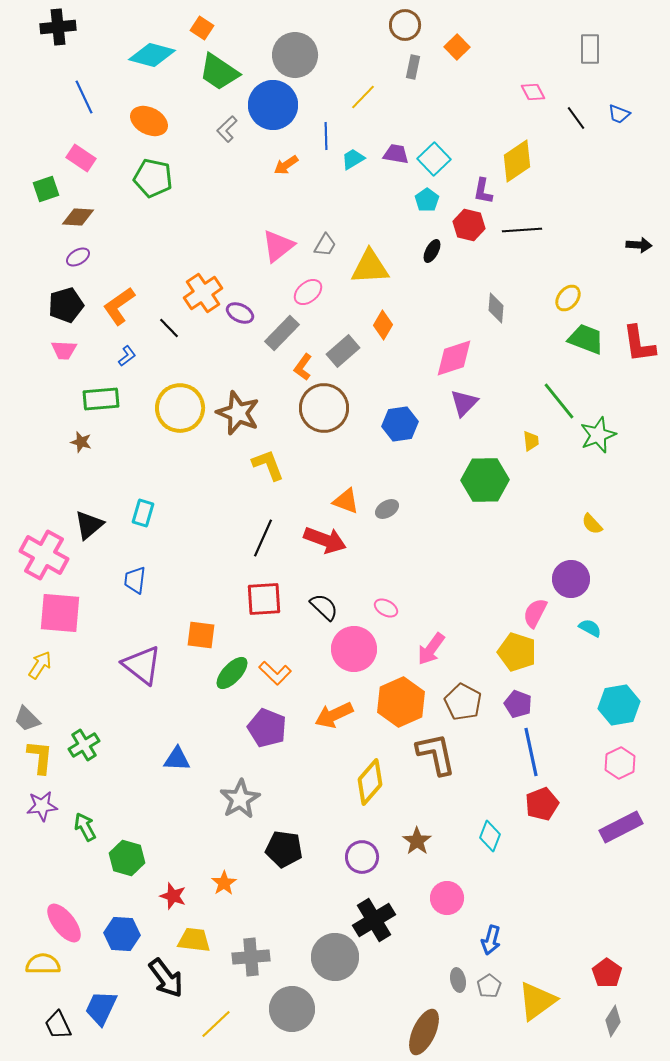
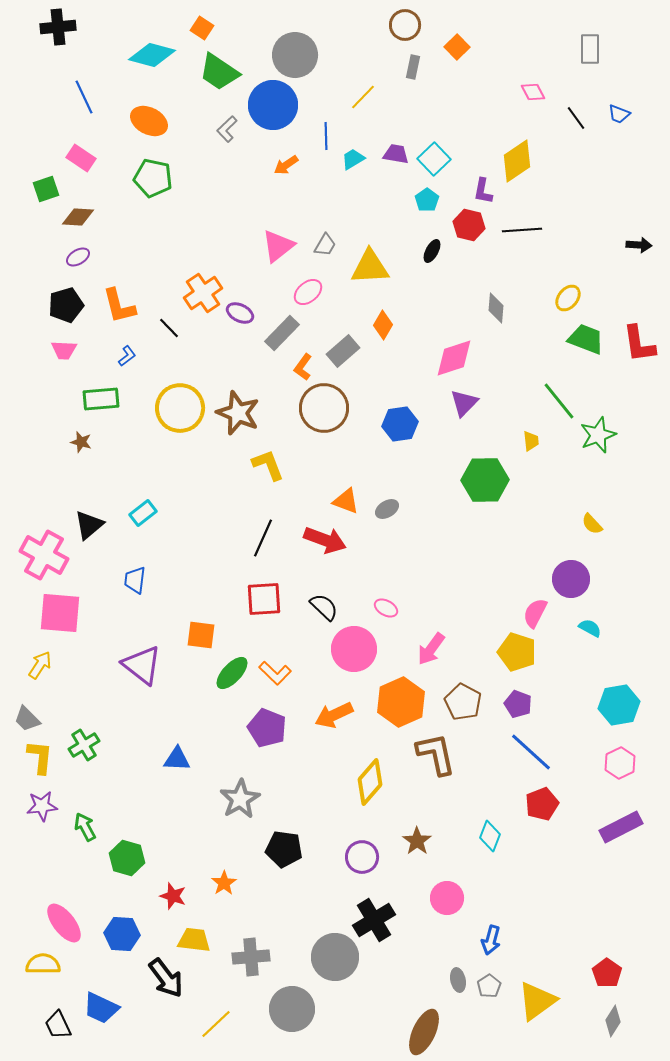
orange L-shape at (119, 306): rotated 69 degrees counterclockwise
cyan rectangle at (143, 513): rotated 36 degrees clockwise
blue line at (531, 752): rotated 36 degrees counterclockwise
blue trapezoid at (101, 1008): rotated 90 degrees counterclockwise
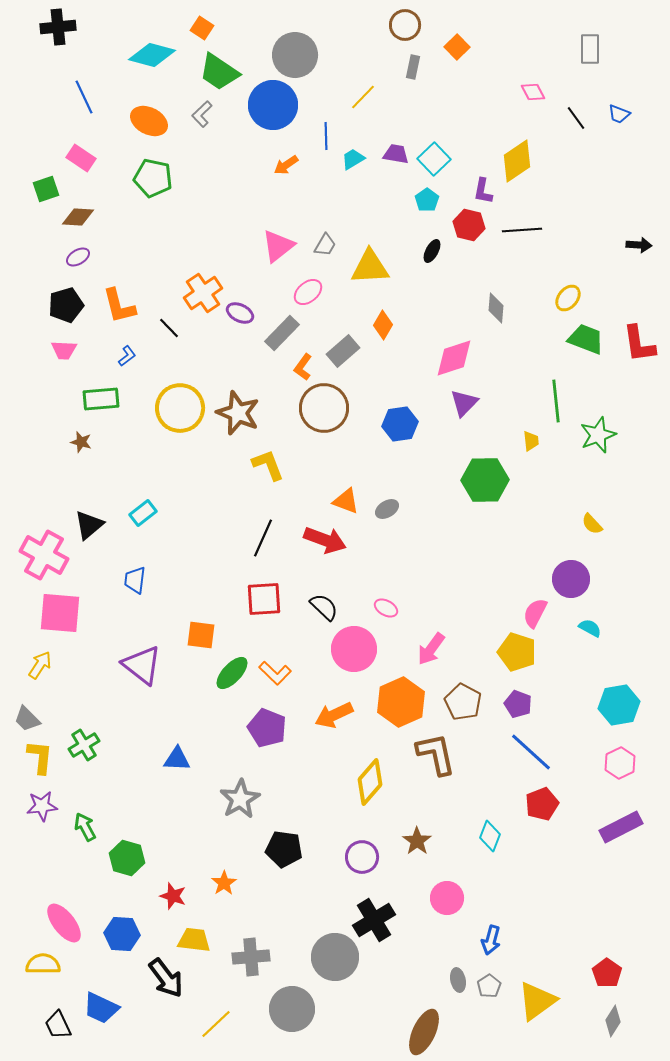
gray L-shape at (227, 129): moved 25 px left, 15 px up
green line at (559, 401): moved 3 px left; rotated 33 degrees clockwise
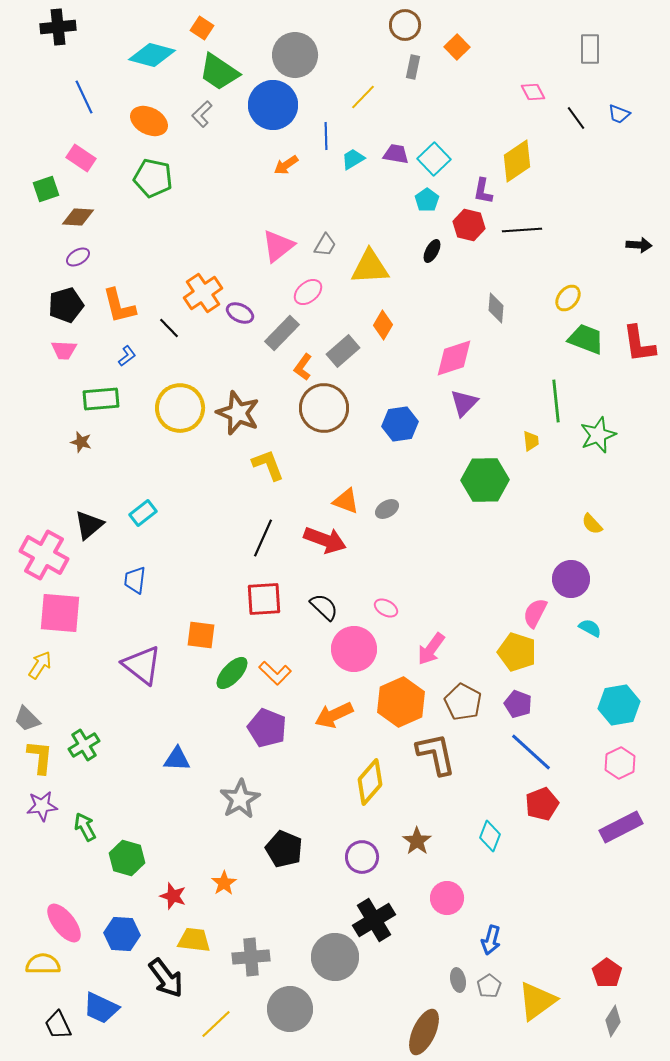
black pentagon at (284, 849): rotated 15 degrees clockwise
gray circle at (292, 1009): moved 2 px left
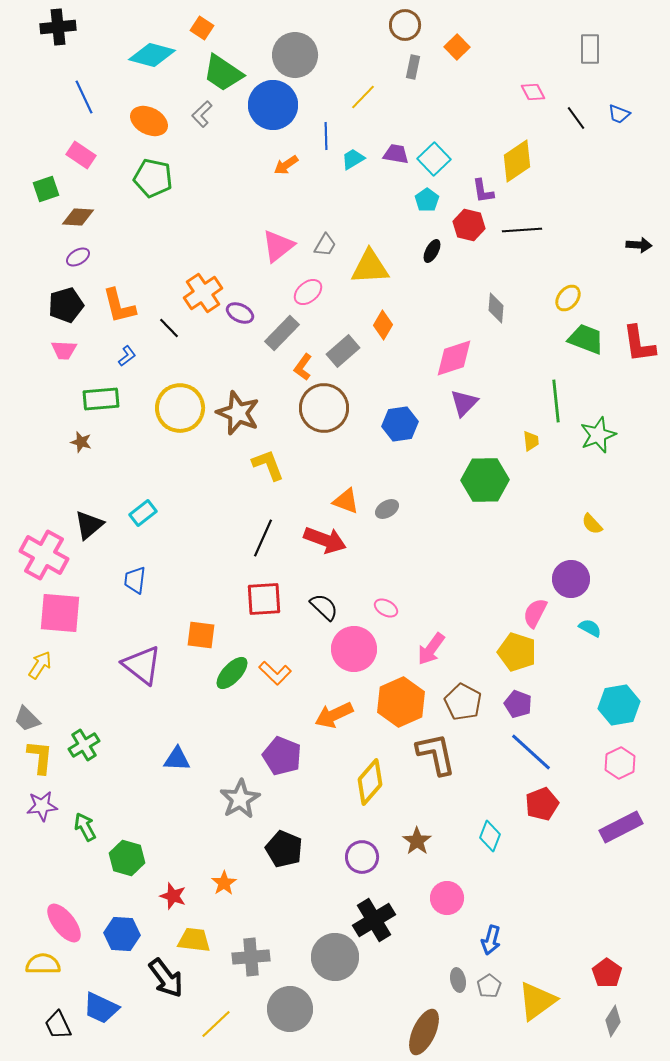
green trapezoid at (219, 72): moved 4 px right, 1 px down
pink rectangle at (81, 158): moved 3 px up
purple L-shape at (483, 191): rotated 20 degrees counterclockwise
purple pentagon at (267, 728): moved 15 px right, 28 px down
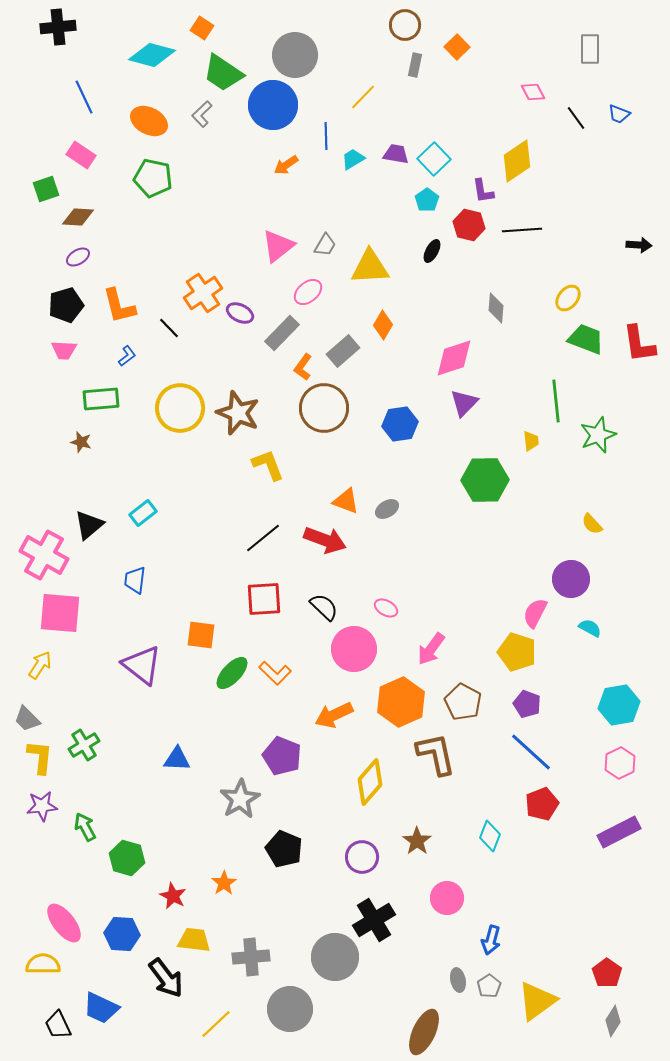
gray rectangle at (413, 67): moved 2 px right, 2 px up
black line at (263, 538): rotated 27 degrees clockwise
purple pentagon at (518, 704): moved 9 px right
purple rectangle at (621, 827): moved 2 px left, 5 px down
red star at (173, 896): rotated 8 degrees clockwise
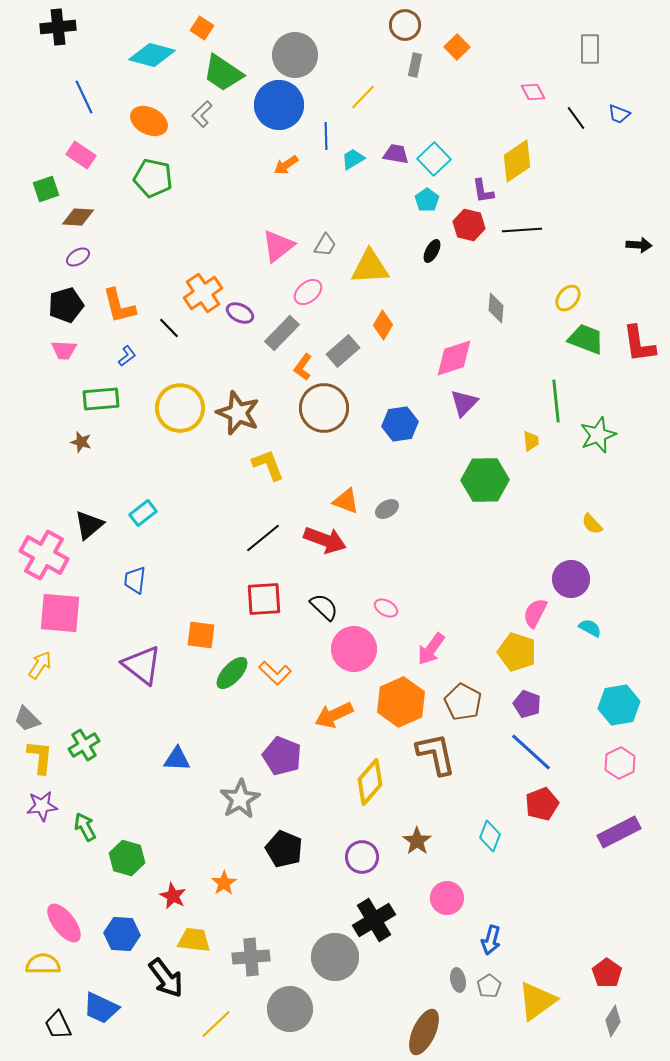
blue circle at (273, 105): moved 6 px right
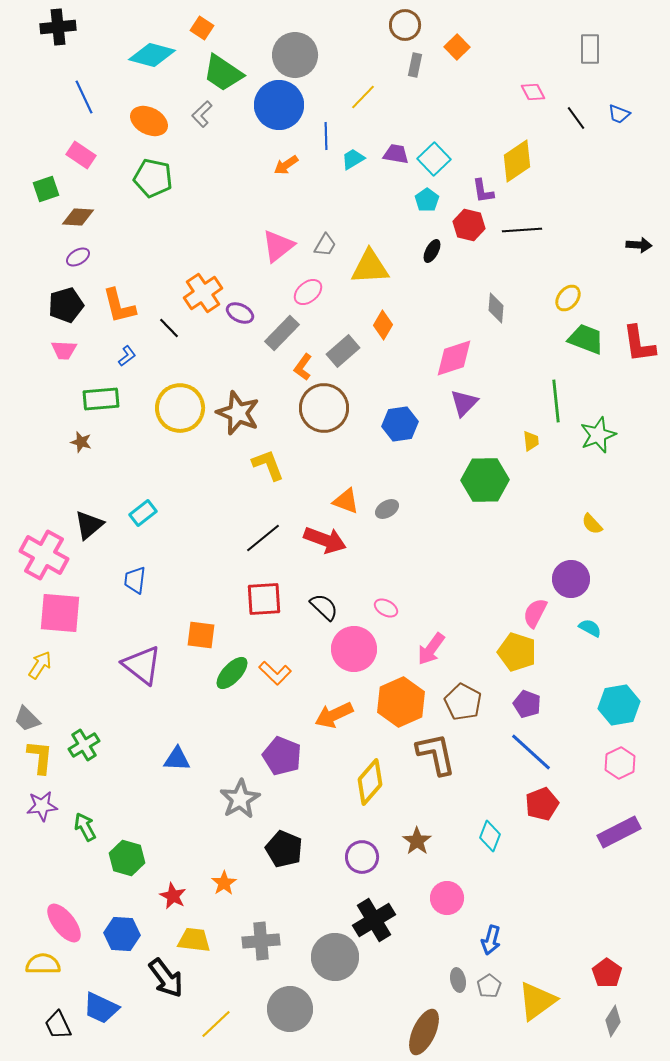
gray cross at (251, 957): moved 10 px right, 16 px up
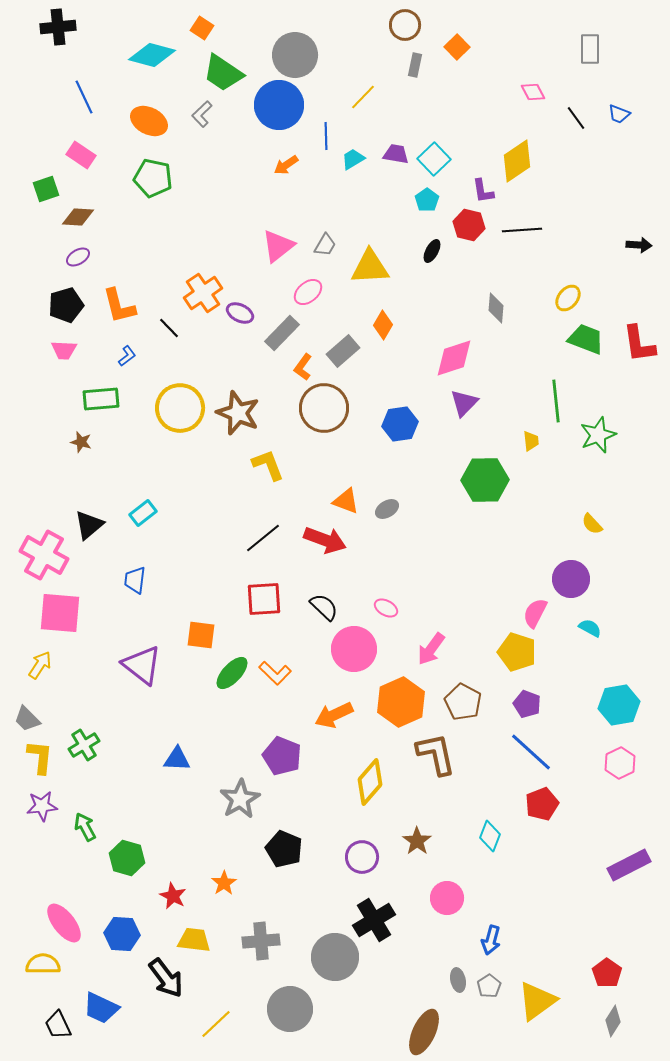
purple rectangle at (619, 832): moved 10 px right, 33 px down
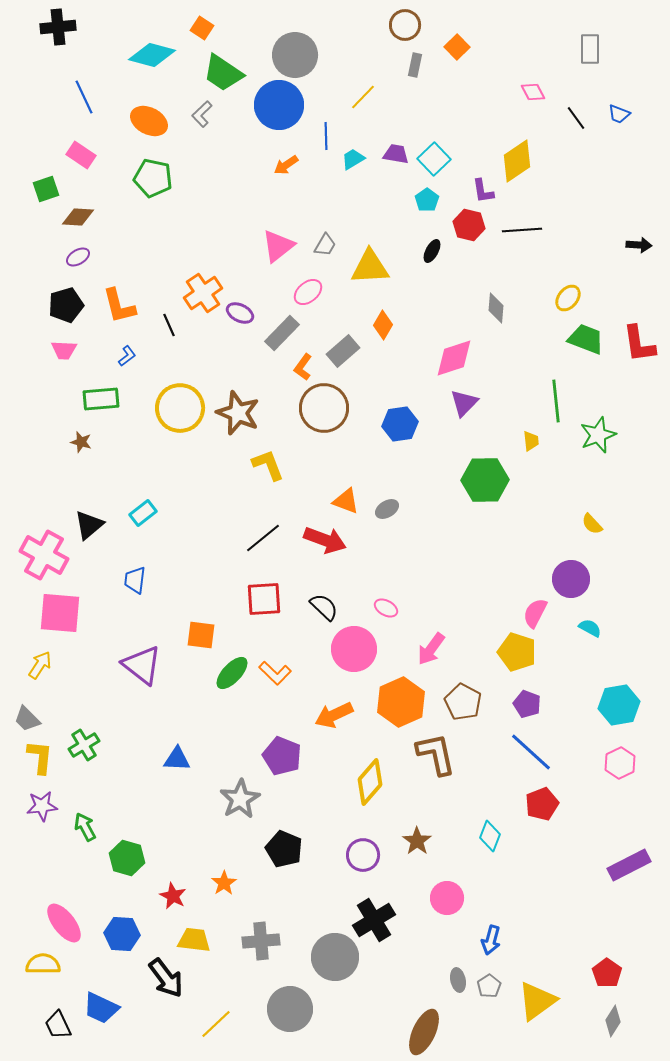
black line at (169, 328): moved 3 px up; rotated 20 degrees clockwise
purple circle at (362, 857): moved 1 px right, 2 px up
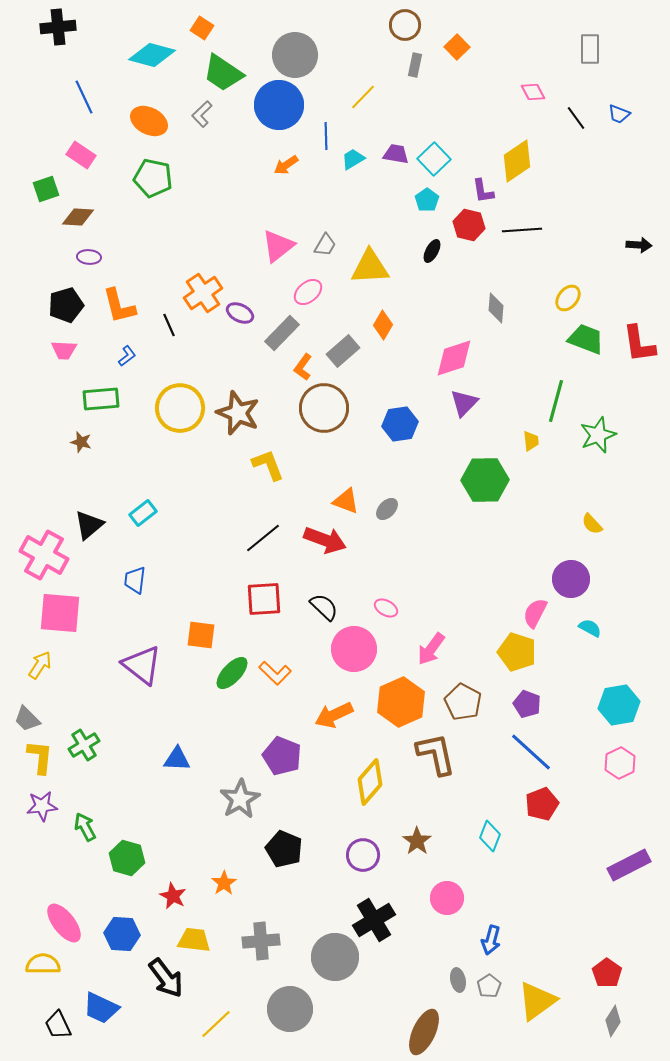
purple ellipse at (78, 257): moved 11 px right; rotated 35 degrees clockwise
green line at (556, 401): rotated 21 degrees clockwise
gray ellipse at (387, 509): rotated 15 degrees counterclockwise
